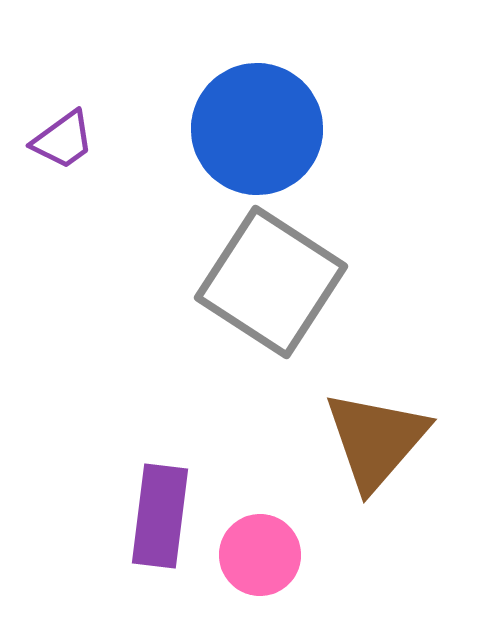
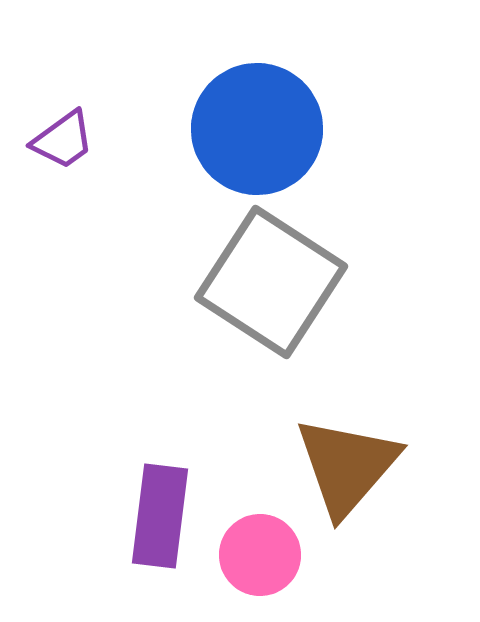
brown triangle: moved 29 px left, 26 px down
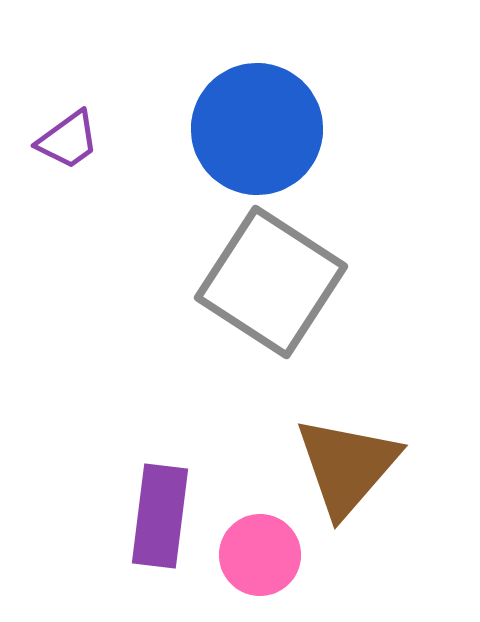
purple trapezoid: moved 5 px right
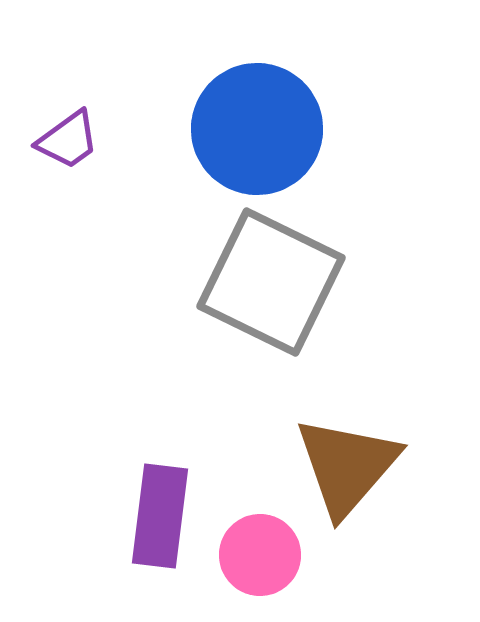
gray square: rotated 7 degrees counterclockwise
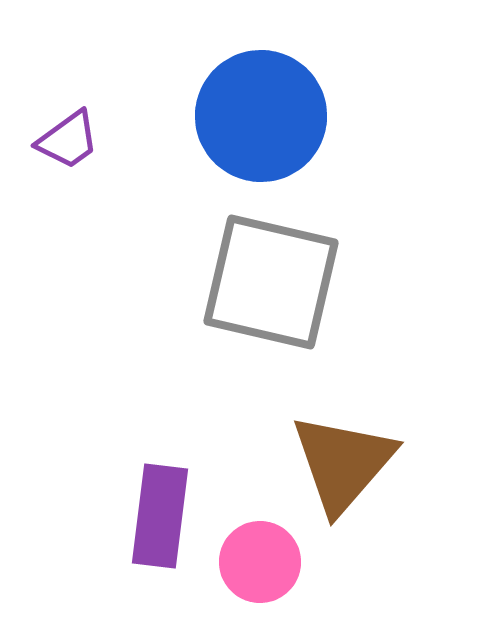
blue circle: moved 4 px right, 13 px up
gray square: rotated 13 degrees counterclockwise
brown triangle: moved 4 px left, 3 px up
pink circle: moved 7 px down
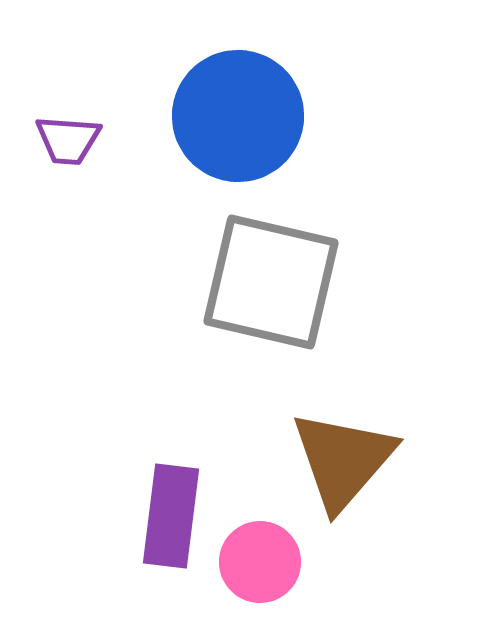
blue circle: moved 23 px left
purple trapezoid: rotated 40 degrees clockwise
brown triangle: moved 3 px up
purple rectangle: moved 11 px right
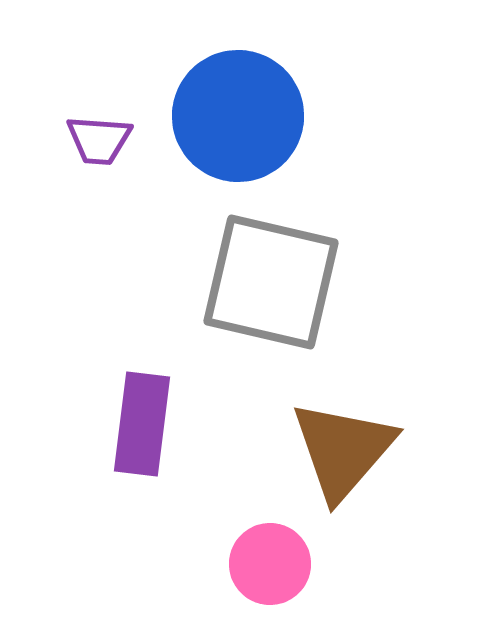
purple trapezoid: moved 31 px right
brown triangle: moved 10 px up
purple rectangle: moved 29 px left, 92 px up
pink circle: moved 10 px right, 2 px down
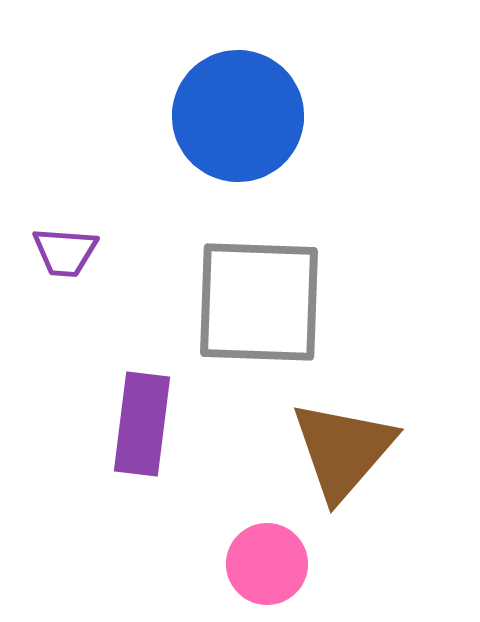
purple trapezoid: moved 34 px left, 112 px down
gray square: moved 12 px left, 20 px down; rotated 11 degrees counterclockwise
pink circle: moved 3 px left
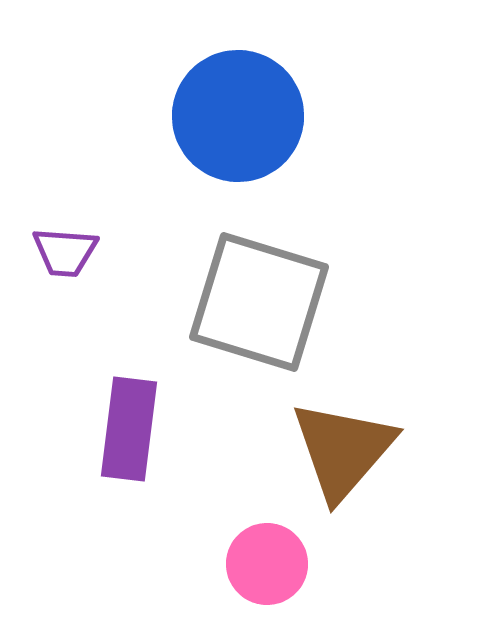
gray square: rotated 15 degrees clockwise
purple rectangle: moved 13 px left, 5 px down
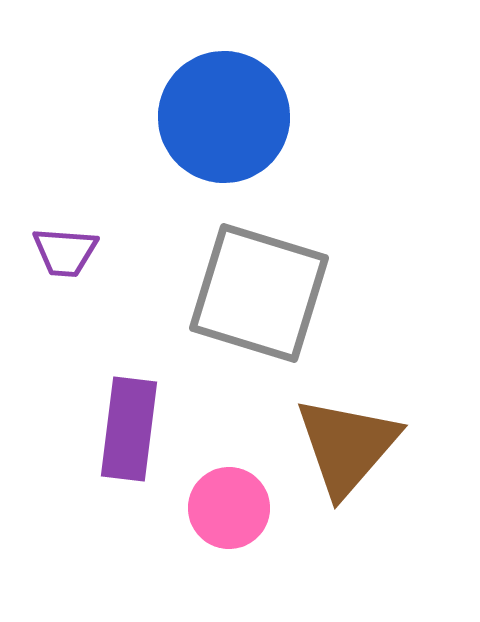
blue circle: moved 14 px left, 1 px down
gray square: moved 9 px up
brown triangle: moved 4 px right, 4 px up
pink circle: moved 38 px left, 56 px up
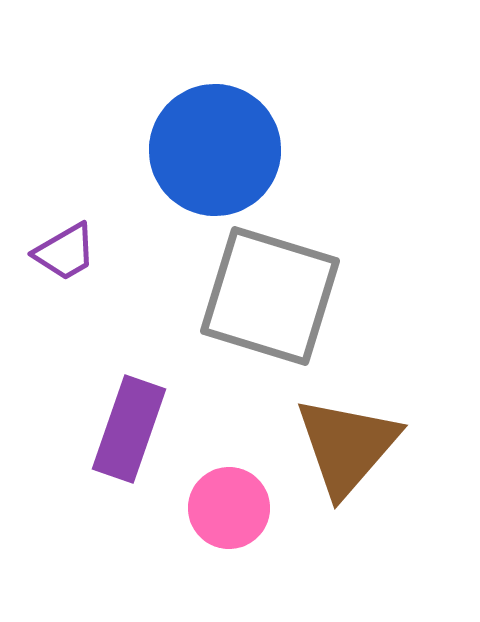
blue circle: moved 9 px left, 33 px down
purple trapezoid: rotated 34 degrees counterclockwise
gray square: moved 11 px right, 3 px down
purple rectangle: rotated 12 degrees clockwise
